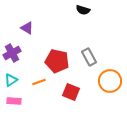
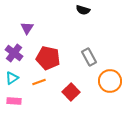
purple triangle: rotated 32 degrees clockwise
purple cross: moved 2 px right; rotated 24 degrees counterclockwise
red pentagon: moved 9 px left, 3 px up
cyan triangle: moved 1 px right, 2 px up
red square: rotated 24 degrees clockwise
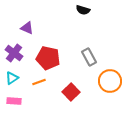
purple triangle: rotated 40 degrees counterclockwise
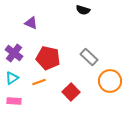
purple triangle: moved 4 px right, 5 px up
gray rectangle: rotated 18 degrees counterclockwise
